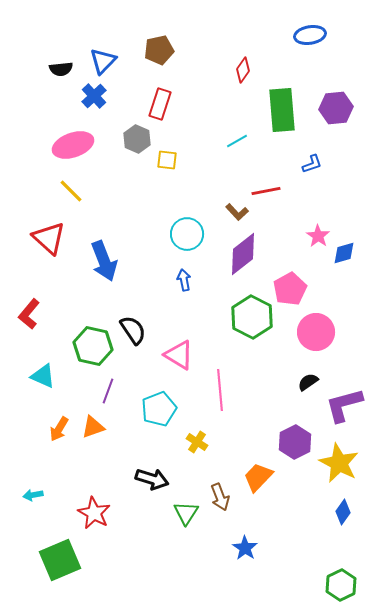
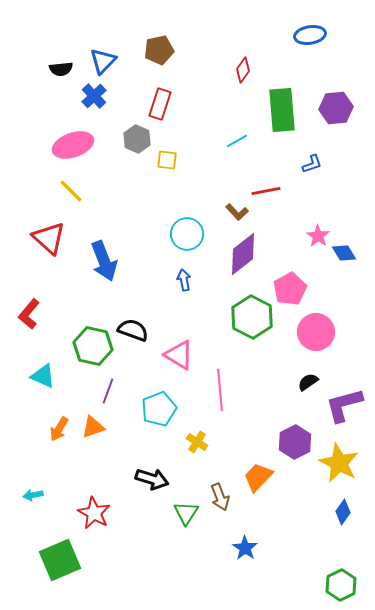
blue diamond at (344, 253): rotated 75 degrees clockwise
black semicircle at (133, 330): rotated 36 degrees counterclockwise
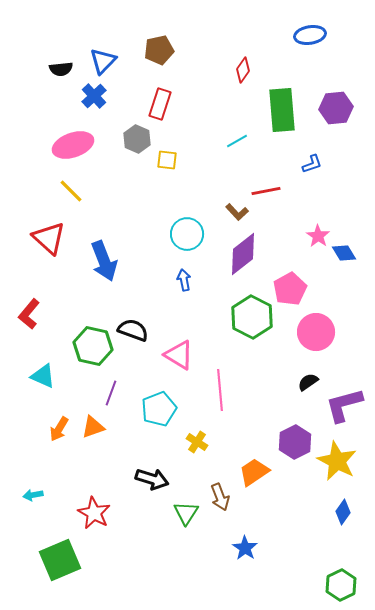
purple line at (108, 391): moved 3 px right, 2 px down
yellow star at (339, 463): moved 2 px left, 2 px up
orange trapezoid at (258, 477): moved 4 px left, 5 px up; rotated 12 degrees clockwise
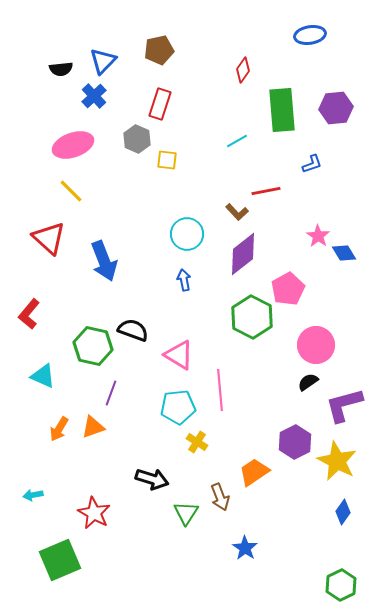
pink pentagon at (290, 289): moved 2 px left
pink circle at (316, 332): moved 13 px down
cyan pentagon at (159, 409): moved 19 px right, 2 px up; rotated 16 degrees clockwise
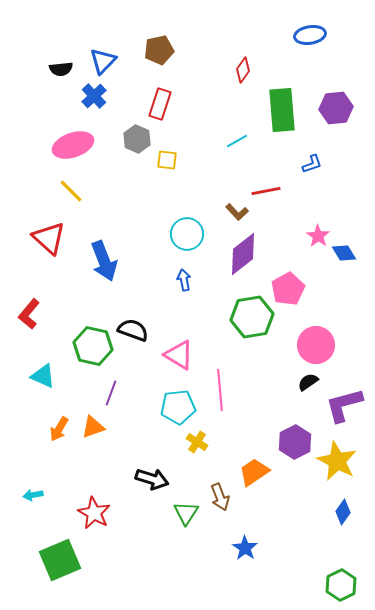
green hexagon at (252, 317): rotated 24 degrees clockwise
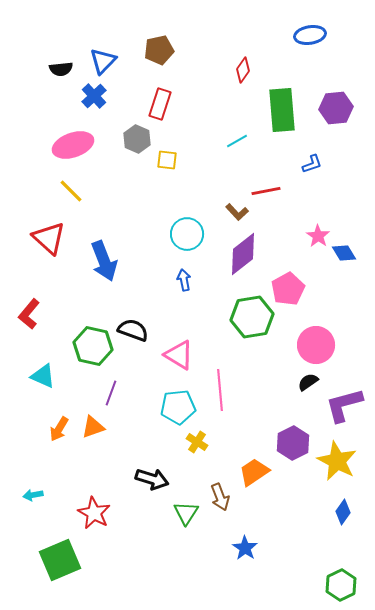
purple hexagon at (295, 442): moved 2 px left, 1 px down
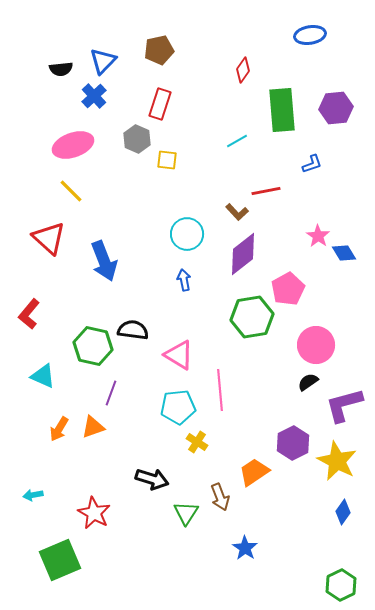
black semicircle at (133, 330): rotated 12 degrees counterclockwise
